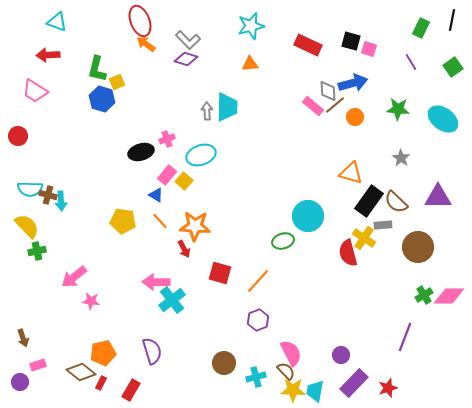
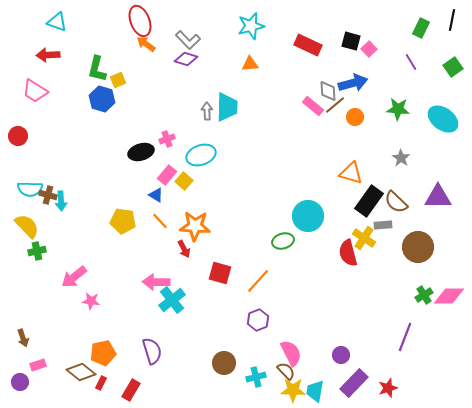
pink square at (369, 49): rotated 28 degrees clockwise
yellow square at (117, 82): moved 1 px right, 2 px up
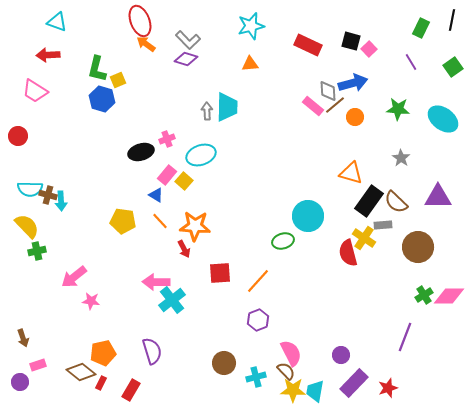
red square at (220, 273): rotated 20 degrees counterclockwise
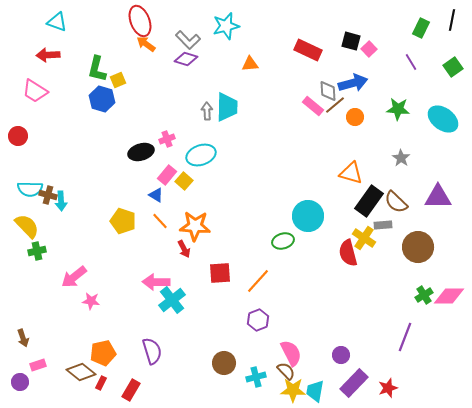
cyan star at (251, 26): moved 25 px left
red rectangle at (308, 45): moved 5 px down
yellow pentagon at (123, 221): rotated 10 degrees clockwise
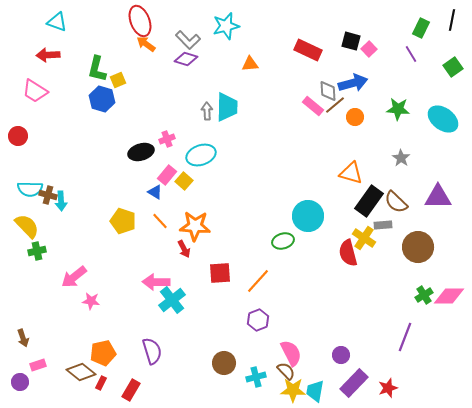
purple line at (411, 62): moved 8 px up
blue triangle at (156, 195): moved 1 px left, 3 px up
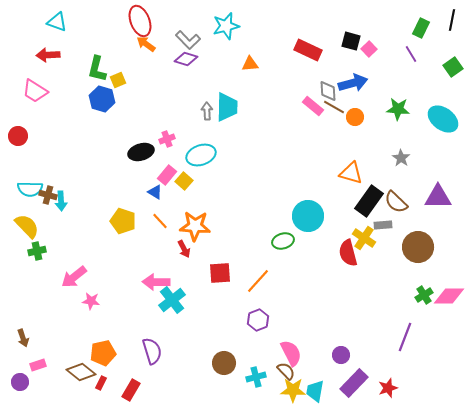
brown line at (335, 105): moved 1 px left, 2 px down; rotated 70 degrees clockwise
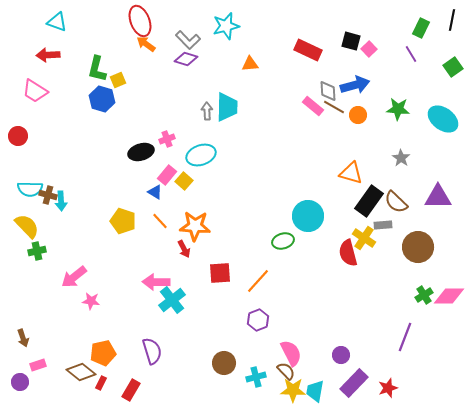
blue arrow at (353, 83): moved 2 px right, 2 px down
orange circle at (355, 117): moved 3 px right, 2 px up
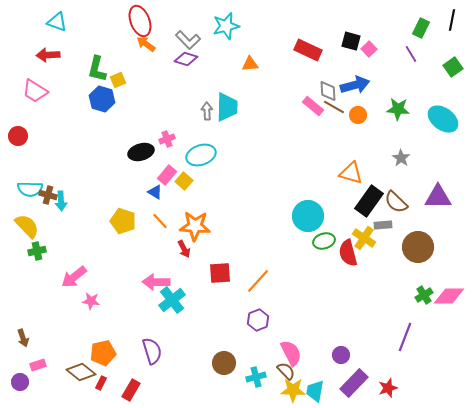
green ellipse at (283, 241): moved 41 px right
